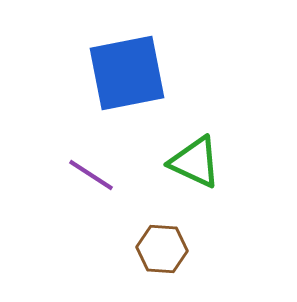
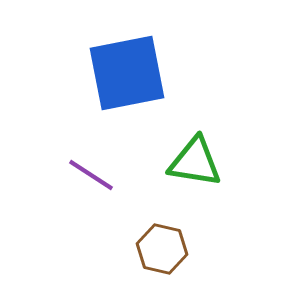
green triangle: rotated 16 degrees counterclockwise
brown hexagon: rotated 9 degrees clockwise
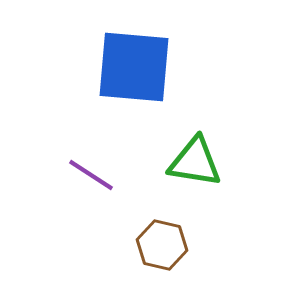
blue square: moved 7 px right, 6 px up; rotated 16 degrees clockwise
brown hexagon: moved 4 px up
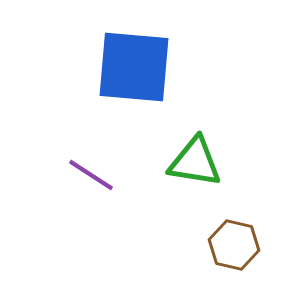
brown hexagon: moved 72 px right
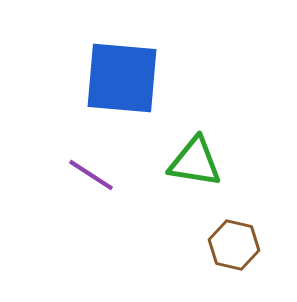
blue square: moved 12 px left, 11 px down
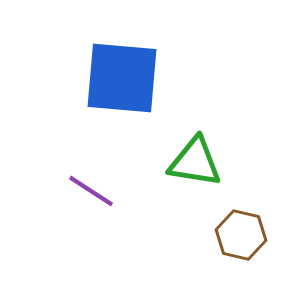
purple line: moved 16 px down
brown hexagon: moved 7 px right, 10 px up
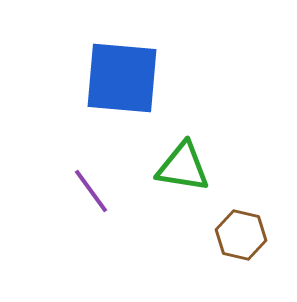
green triangle: moved 12 px left, 5 px down
purple line: rotated 21 degrees clockwise
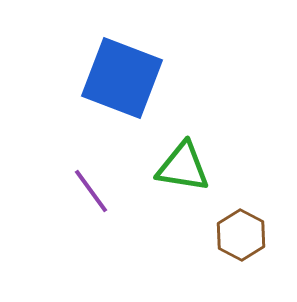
blue square: rotated 16 degrees clockwise
brown hexagon: rotated 15 degrees clockwise
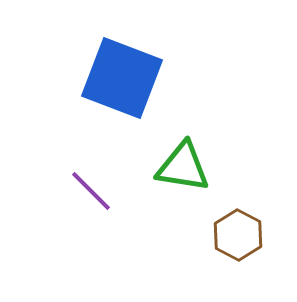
purple line: rotated 9 degrees counterclockwise
brown hexagon: moved 3 px left
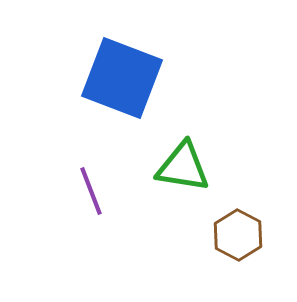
purple line: rotated 24 degrees clockwise
